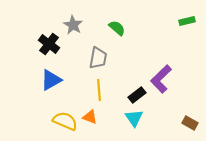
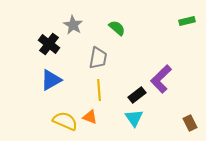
brown rectangle: rotated 35 degrees clockwise
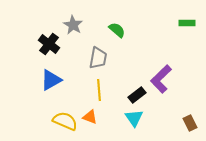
green rectangle: moved 2 px down; rotated 14 degrees clockwise
green semicircle: moved 2 px down
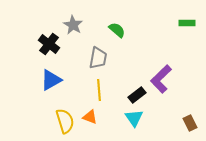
yellow semicircle: rotated 50 degrees clockwise
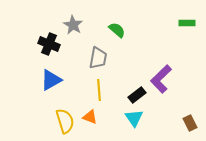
black cross: rotated 15 degrees counterclockwise
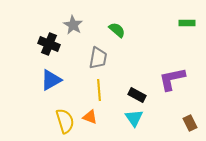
purple L-shape: moved 11 px right; rotated 32 degrees clockwise
black rectangle: rotated 66 degrees clockwise
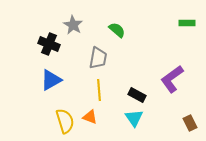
purple L-shape: rotated 24 degrees counterclockwise
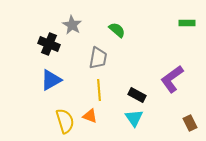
gray star: moved 1 px left
orange triangle: moved 1 px up
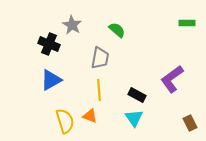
gray trapezoid: moved 2 px right
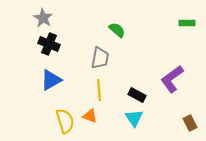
gray star: moved 29 px left, 7 px up
